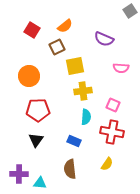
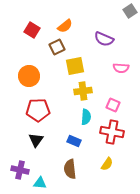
purple cross: moved 1 px right, 4 px up; rotated 12 degrees clockwise
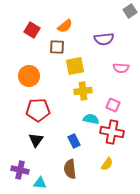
purple semicircle: rotated 30 degrees counterclockwise
brown square: rotated 28 degrees clockwise
cyan semicircle: moved 5 px right, 2 px down; rotated 84 degrees counterclockwise
blue rectangle: rotated 40 degrees clockwise
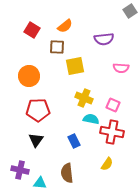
yellow cross: moved 1 px right, 7 px down; rotated 30 degrees clockwise
brown semicircle: moved 3 px left, 4 px down
